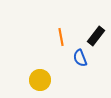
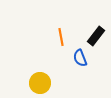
yellow circle: moved 3 px down
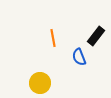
orange line: moved 8 px left, 1 px down
blue semicircle: moved 1 px left, 1 px up
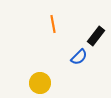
orange line: moved 14 px up
blue semicircle: rotated 114 degrees counterclockwise
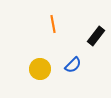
blue semicircle: moved 6 px left, 8 px down
yellow circle: moved 14 px up
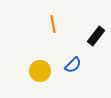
yellow circle: moved 2 px down
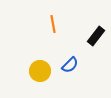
blue semicircle: moved 3 px left
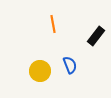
blue semicircle: rotated 66 degrees counterclockwise
